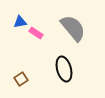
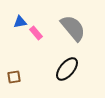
pink rectangle: rotated 16 degrees clockwise
black ellipse: moved 3 px right; rotated 55 degrees clockwise
brown square: moved 7 px left, 2 px up; rotated 24 degrees clockwise
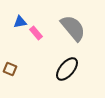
brown square: moved 4 px left, 8 px up; rotated 32 degrees clockwise
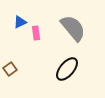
blue triangle: rotated 16 degrees counterclockwise
pink rectangle: rotated 32 degrees clockwise
brown square: rotated 32 degrees clockwise
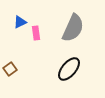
gray semicircle: rotated 64 degrees clockwise
black ellipse: moved 2 px right
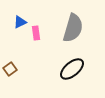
gray semicircle: rotated 8 degrees counterclockwise
black ellipse: moved 3 px right; rotated 10 degrees clockwise
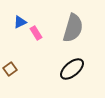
pink rectangle: rotated 24 degrees counterclockwise
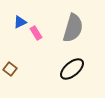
brown square: rotated 16 degrees counterclockwise
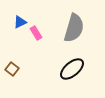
gray semicircle: moved 1 px right
brown square: moved 2 px right
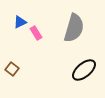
black ellipse: moved 12 px right, 1 px down
